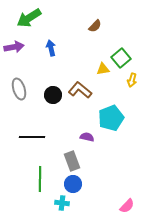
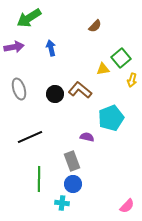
black circle: moved 2 px right, 1 px up
black line: moved 2 px left; rotated 25 degrees counterclockwise
green line: moved 1 px left
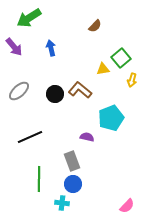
purple arrow: rotated 60 degrees clockwise
gray ellipse: moved 2 px down; rotated 65 degrees clockwise
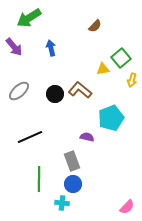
pink semicircle: moved 1 px down
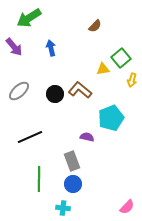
cyan cross: moved 1 px right, 5 px down
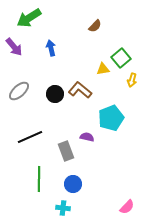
gray rectangle: moved 6 px left, 10 px up
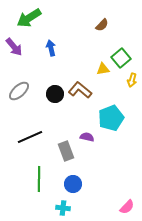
brown semicircle: moved 7 px right, 1 px up
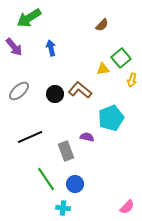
green line: moved 7 px right; rotated 35 degrees counterclockwise
blue circle: moved 2 px right
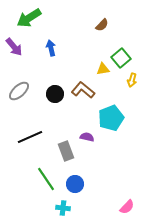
brown L-shape: moved 3 px right
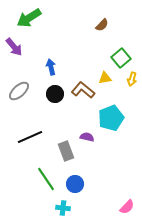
blue arrow: moved 19 px down
yellow triangle: moved 2 px right, 9 px down
yellow arrow: moved 1 px up
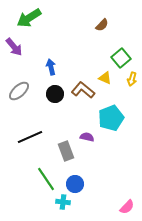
yellow triangle: rotated 32 degrees clockwise
cyan cross: moved 6 px up
